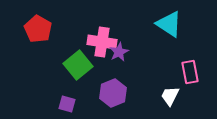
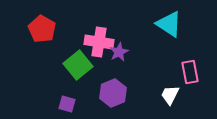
red pentagon: moved 4 px right
pink cross: moved 3 px left
white trapezoid: moved 1 px up
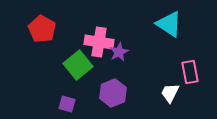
white trapezoid: moved 2 px up
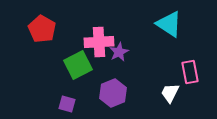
pink cross: rotated 12 degrees counterclockwise
green square: rotated 12 degrees clockwise
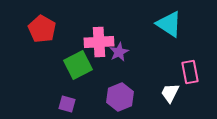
purple hexagon: moved 7 px right, 4 px down
